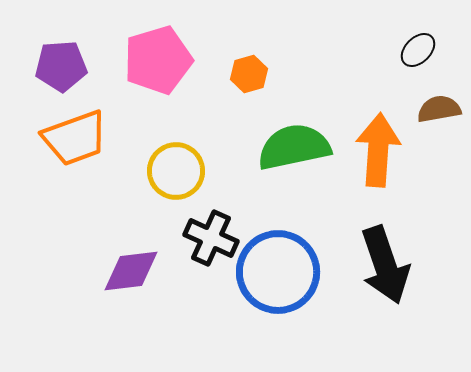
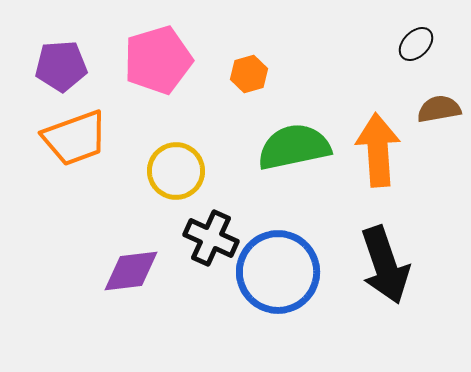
black ellipse: moved 2 px left, 6 px up
orange arrow: rotated 8 degrees counterclockwise
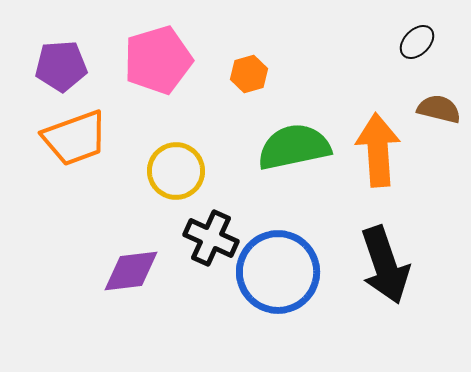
black ellipse: moved 1 px right, 2 px up
brown semicircle: rotated 24 degrees clockwise
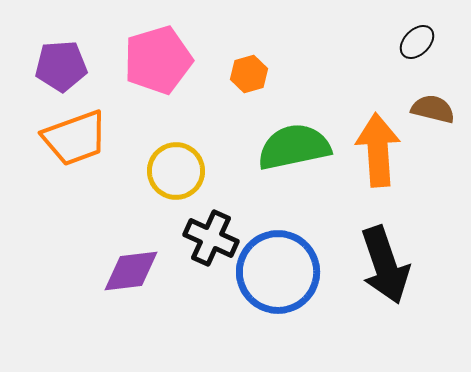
brown semicircle: moved 6 px left
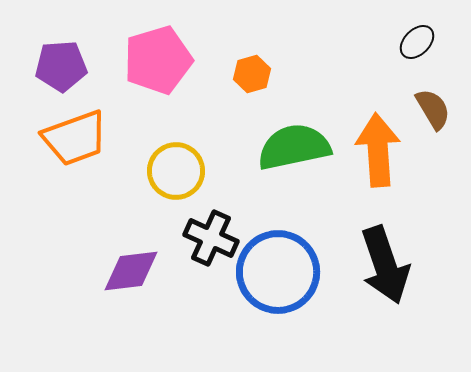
orange hexagon: moved 3 px right
brown semicircle: rotated 45 degrees clockwise
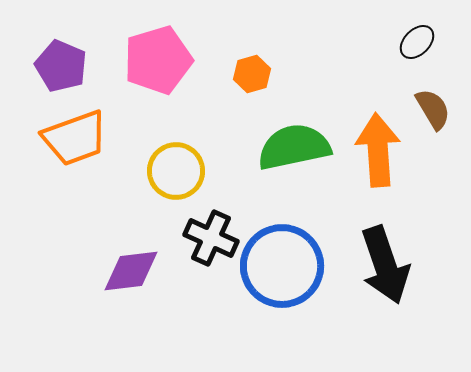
purple pentagon: rotated 27 degrees clockwise
blue circle: moved 4 px right, 6 px up
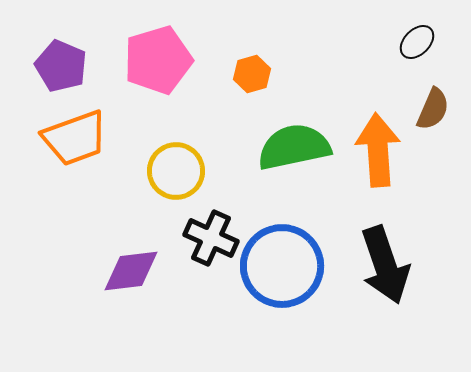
brown semicircle: rotated 54 degrees clockwise
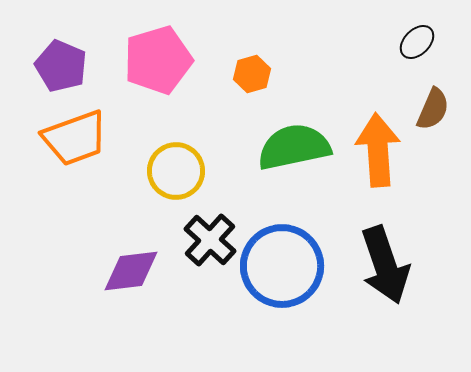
black cross: moved 1 px left, 2 px down; rotated 18 degrees clockwise
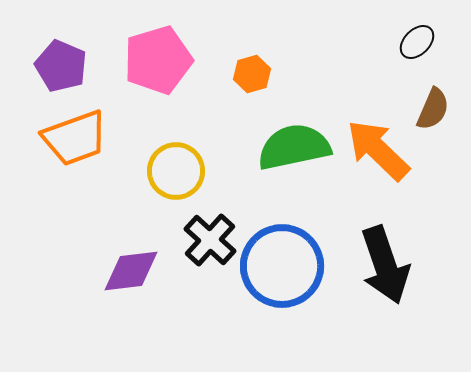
orange arrow: rotated 42 degrees counterclockwise
